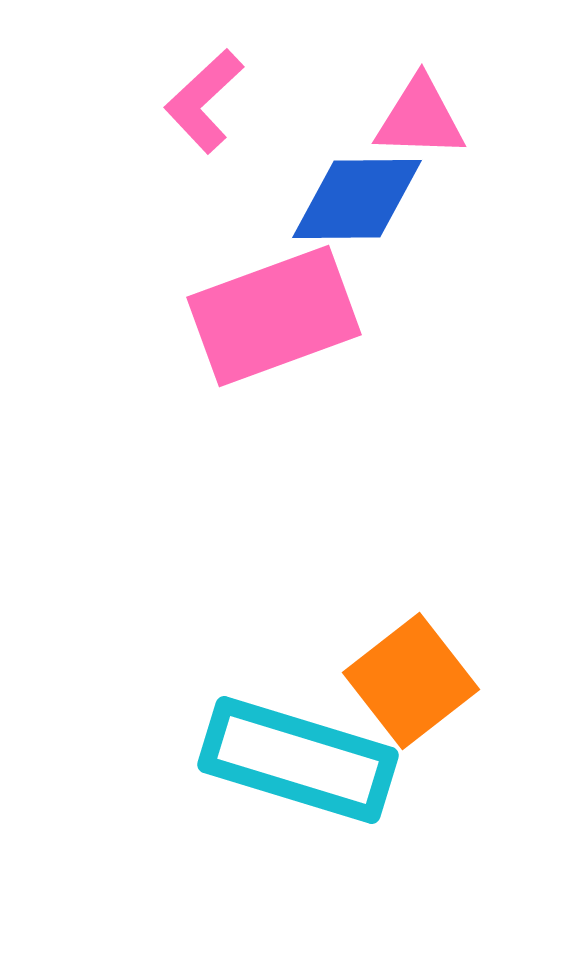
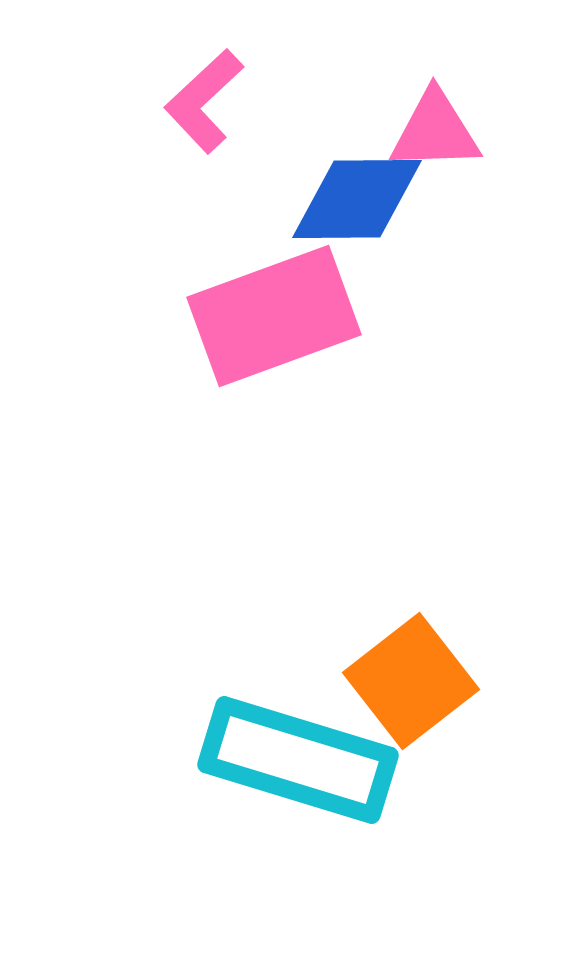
pink triangle: moved 15 px right, 13 px down; rotated 4 degrees counterclockwise
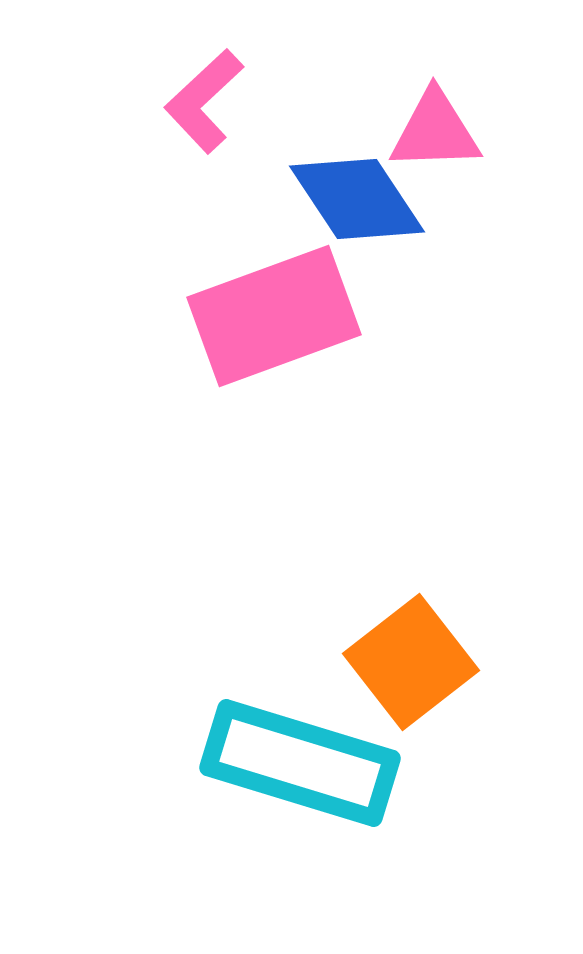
blue diamond: rotated 57 degrees clockwise
orange square: moved 19 px up
cyan rectangle: moved 2 px right, 3 px down
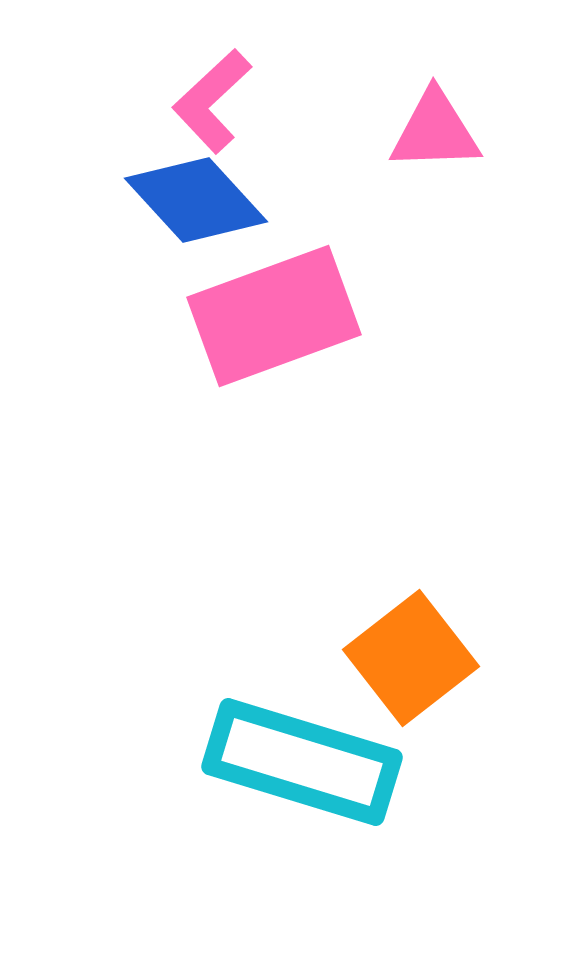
pink L-shape: moved 8 px right
blue diamond: moved 161 px left, 1 px down; rotated 9 degrees counterclockwise
orange square: moved 4 px up
cyan rectangle: moved 2 px right, 1 px up
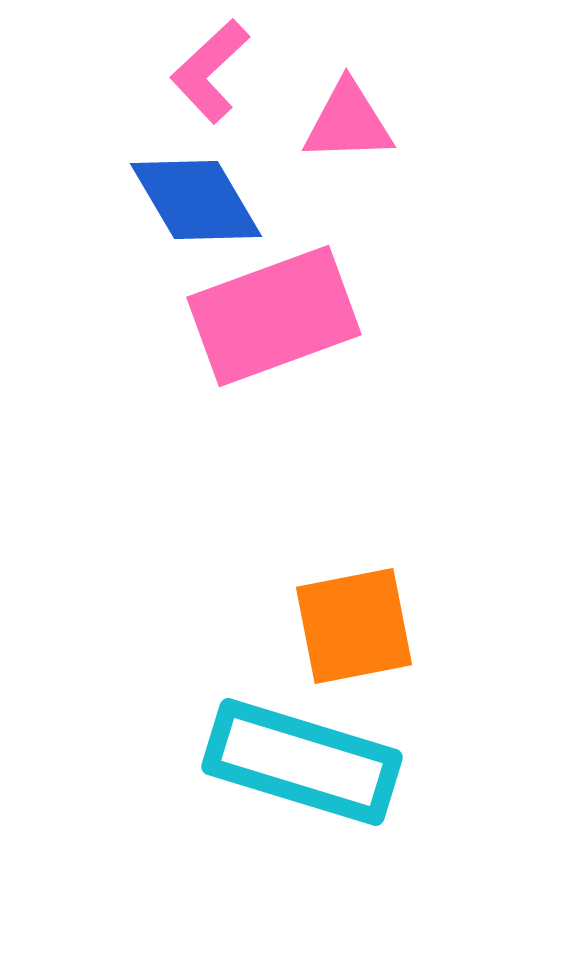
pink L-shape: moved 2 px left, 30 px up
pink triangle: moved 87 px left, 9 px up
blue diamond: rotated 12 degrees clockwise
orange square: moved 57 px left, 32 px up; rotated 27 degrees clockwise
